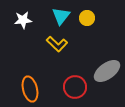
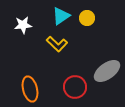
cyan triangle: rotated 18 degrees clockwise
white star: moved 5 px down
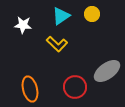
yellow circle: moved 5 px right, 4 px up
white star: rotated 12 degrees clockwise
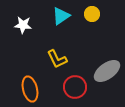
yellow L-shape: moved 15 px down; rotated 20 degrees clockwise
